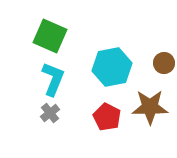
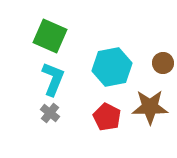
brown circle: moved 1 px left
gray cross: rotated 12 degrees counterclockwise
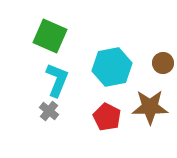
cyan L-shape: moved 4 px right, 1 px down
gray cross: moved 1 px left, 2 px up
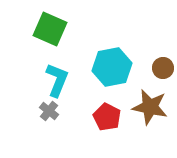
green square: moved 7 px up
brown circle: moved 5 px down
brown star: rotated 12 degrees clockwise
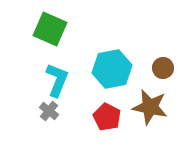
cyan hexagon: moved 2 px down
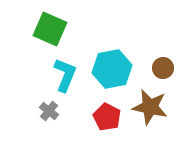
cyan L-shape: moved 8 px right, 5 px up
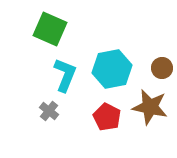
brown circle: moved 1 px left
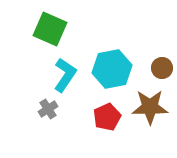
cyan L-shape: rotated 12 degrees clockwise
brown star: rotated 12 degrees counterclockwise
gray cross: moved 1 px left, 2 px up; rotated 18 degrees clockwise
red pentagon: rotated 20 degrees clockwise
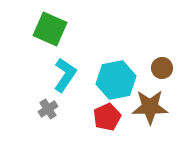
cyan hexagon: moved 4 px right, 11 px down
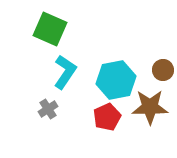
brown circle: moved 1 px right, 2 px down
cyan L-shape: moved 3 px up
